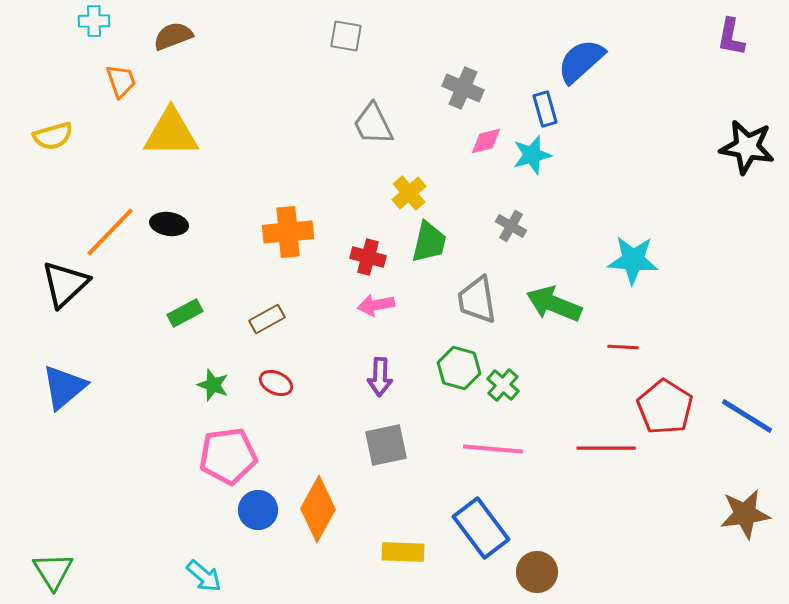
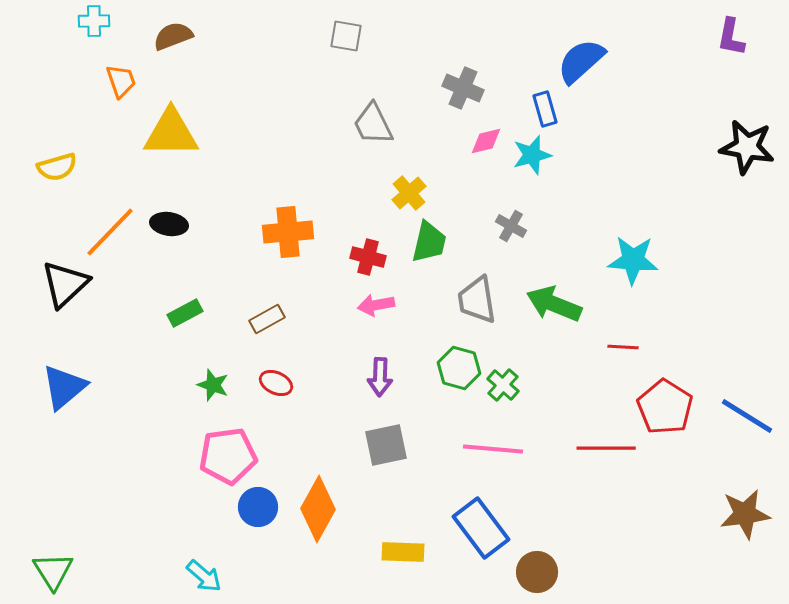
yellow semicircle at (53, 136): moved 4 px right, 31 px down
blue circle at (258, 510): moved 3 px up
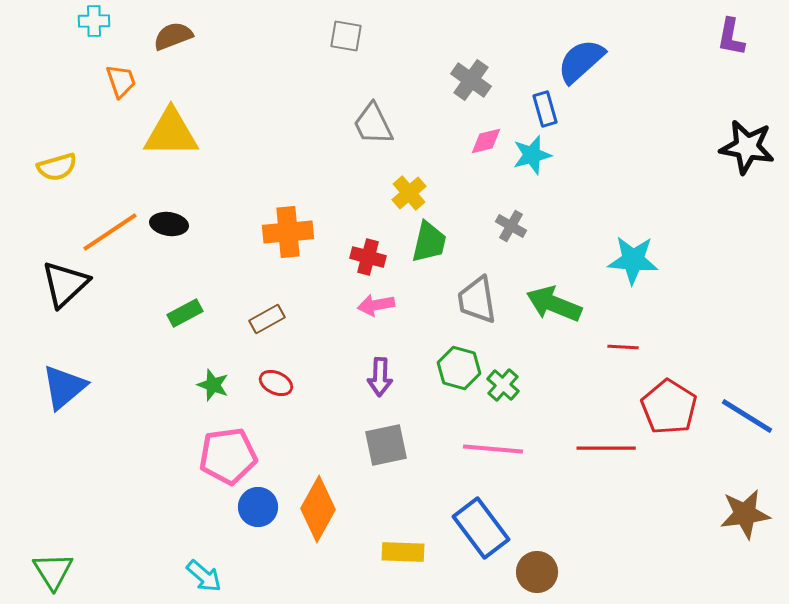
gray cross at (463, 88): moved 8 px right, 8 px up; rotated 12 degrees clockwise
orange line at (110, 232): rotated 12 degrees clockwise
red pentagon at (665, 407): moved 4 px right
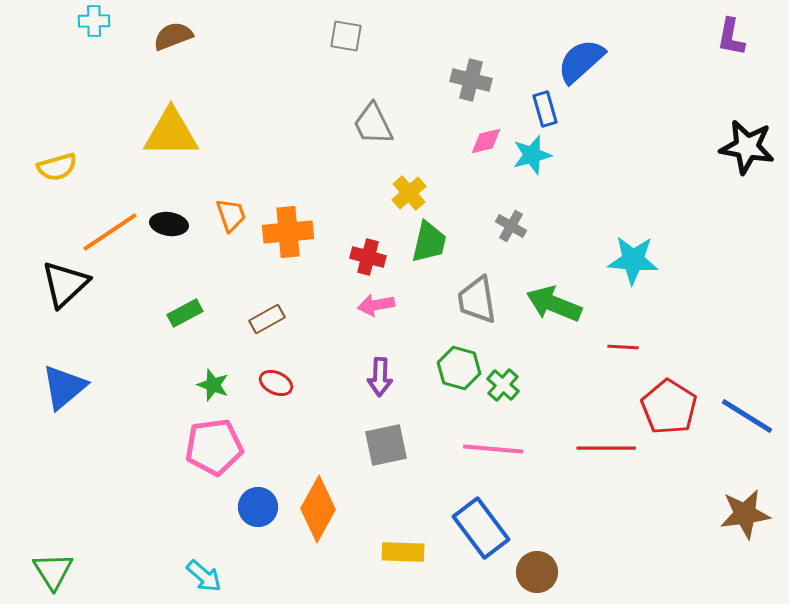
gray cross at (471, 80): rotated 21 degrees counterclockwise
orange trapezoid at (121, 81): moved 110 px right, 134 px down
pink pentagon at (228, 456): moved 14 px left, 9 px up
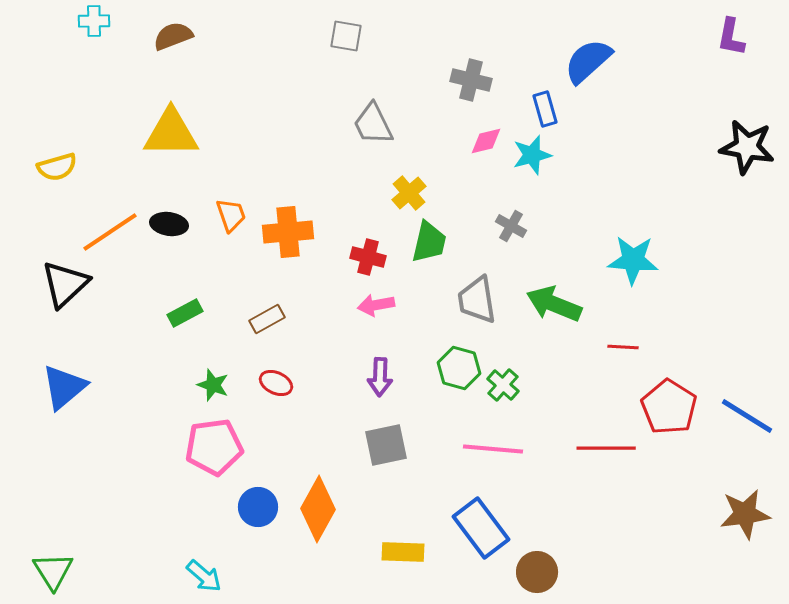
blue semicircle at (581, 61): moved 7 px right
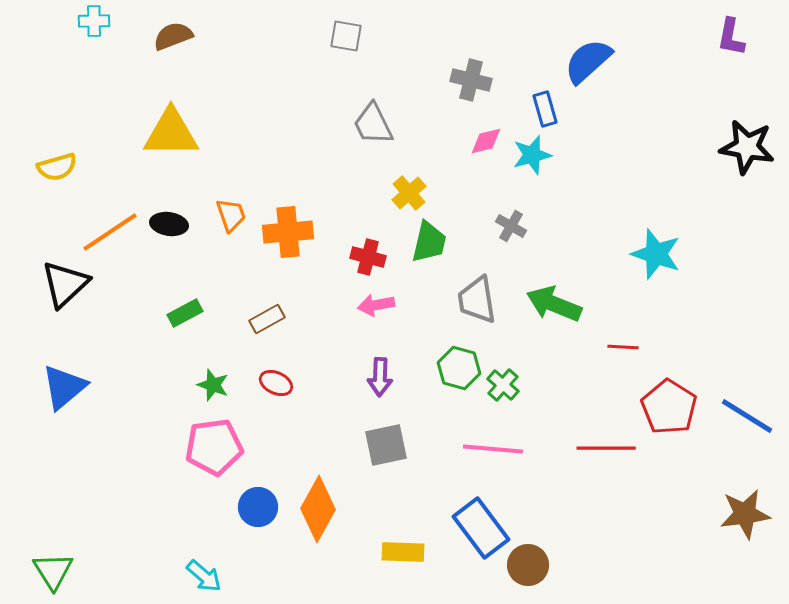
cyan star at (633, 260): moved 23 px right, 6 px up; rotated 15 degrees clockwise
brown circle at (537, 572): moved 9 px left, 7 px up
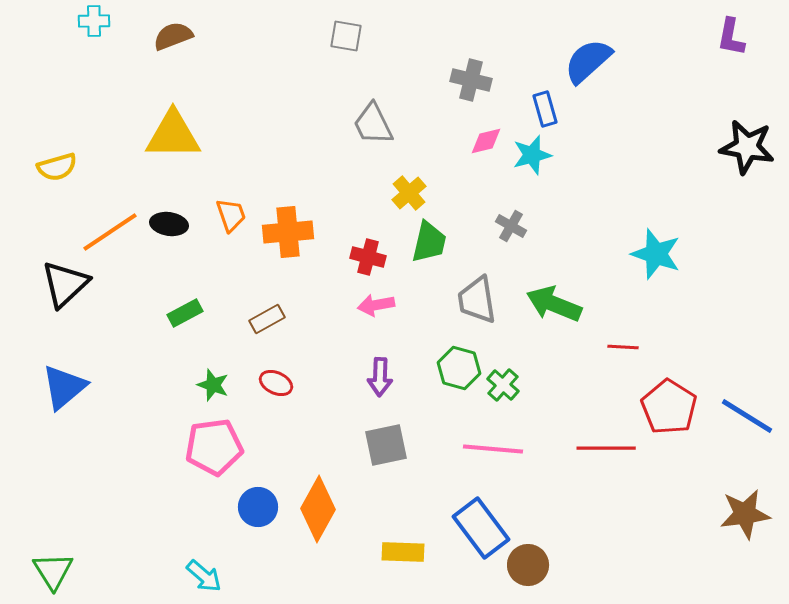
yellow triangle at (171, 133): moved 2 px right, 2 px down
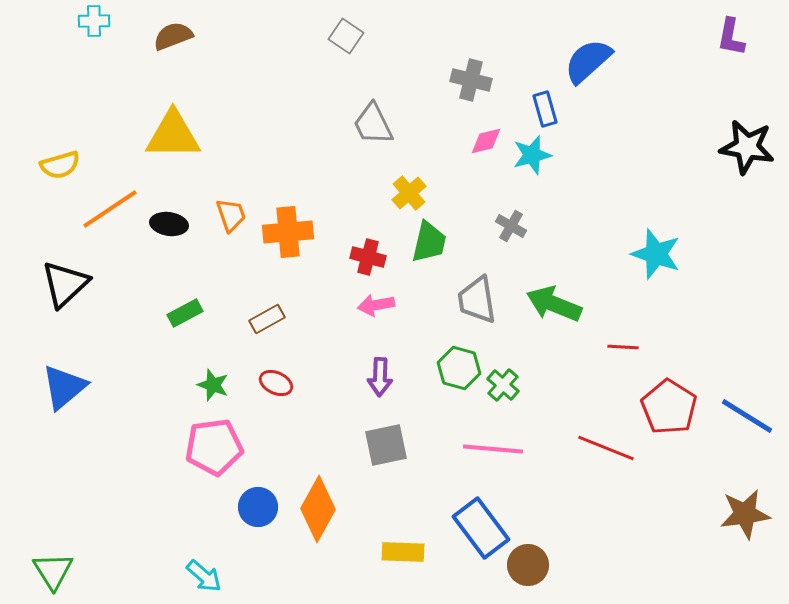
gray square at (346, 36): rotated 24 degrees clockwise
yellow semicircle at (57, 167): moved 3 px right, 2 px up
orange line at (110, 232): moved 23 px up
red line at (606, 448): rotated 22 degrees clockwise
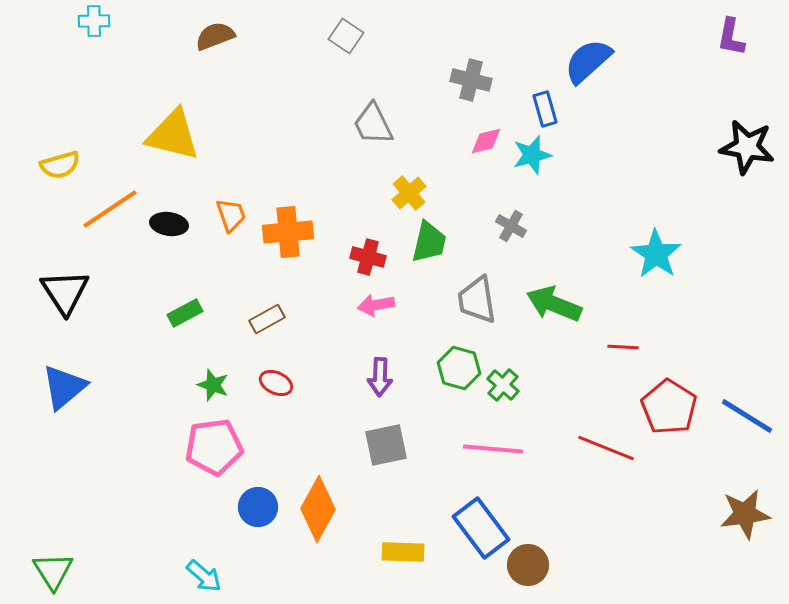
brown semicircle at (173, 36): moved 42 px right
yellow triangle at (173, 135): rotated 14 degrees clockwise
cyan star at (656, 254): rotated 15 degrees clockwise
black triangle at (65, 284): moved 8 px down; rotated 20 degrees counterclockwise
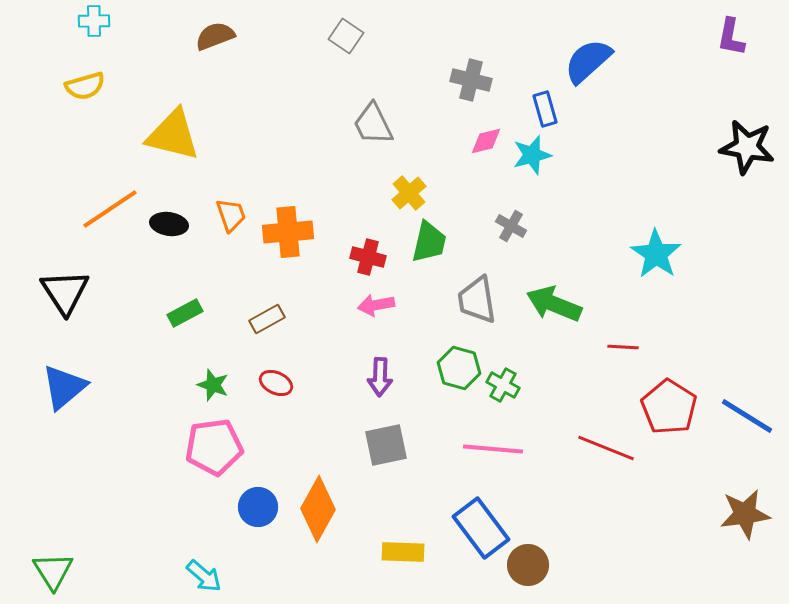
yellow semicircle at (60, 165): moved 25 px right, 79 px up
green cross at (503, 385): rotated 12 degrees counterclockwise
